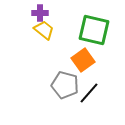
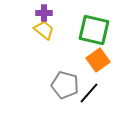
purple cross: moved 4 px right
orange square: moved 15 px right
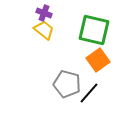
purple cross: rotated 21 degrees clockwise
gray pentagon: moved 2 px right, 1 px up
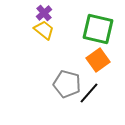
purple cross: rotated 28 degrees clockwise
green square: moved 4 px right, 1 px up
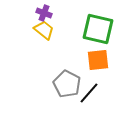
purple cross: rotated 28 degrees counterclockwise
orange square: rotated 30 degrees clockwise
gray pentagon: rotated 12 degrees clockwise
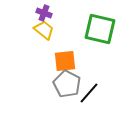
green square: moved 2 px right
orange square: moved 33 px left, 1 px down
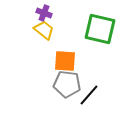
orange square: rotated 10 degrees clockwise
gray pentagon: rotated 20 degrees counterclockwise
black line: moved 2 px down
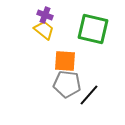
purple cross: moved 1 px right, 2 px down
green square: moved 7 px left
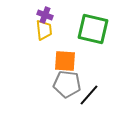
yellow trapezoid: rotated 45 degrees clockwise
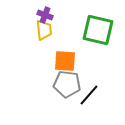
green square: moved 5 px right, 1 px down
